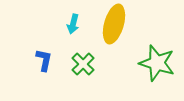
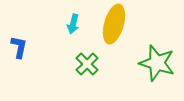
blue L-shape: moved 25 px left, 13 px up
green cross: moved 4 px right
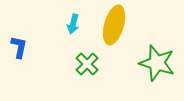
yellow ellipse: moved 1 px down
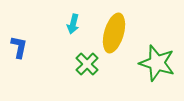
yellow ellipse: moved 8 px down
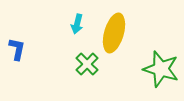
cyan arrow: moved 4 px right
blue L-shape: moved 2 px left, 2 px down
green star: moved 4 px right, 6 px down
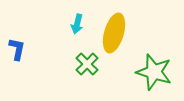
green star: moved 7 px left, 3 px down
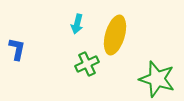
yellow ellipse: moved 1 px right, 2 px down
green cross: rotated 20 degrees clockwise
green star: moved 3 px right, 7 px down
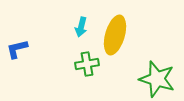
cyan arrow: moved 4 px right, 3 px down
blue L-shape: rotated 115 degrees counterclockwise
green cross: rotated 15 degrees clockwise
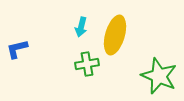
green star: moved 2 px right, 3 px up; rotated 6 degrees clockwise
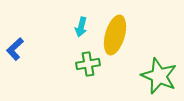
blue L-shape: moved 2 px left; rotated 30 degrees counterclockwise
green cross: moved 1 px right
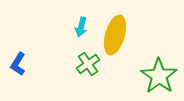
blue L-shape: moved 3 px right, 15 px down; rotated 15 degrees counterclockwise
green cross: rotated 25 degrees counterclockwise
green star: rotated 12 degrees clockwise
